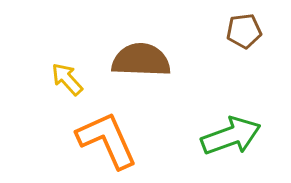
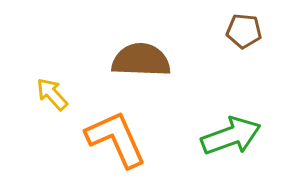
brown pentagon: rotated 12 degrees clockwise
yellow arrow: moved 15 px left, 15 px down
orange L-shape: moved 9 px right, 1 px up
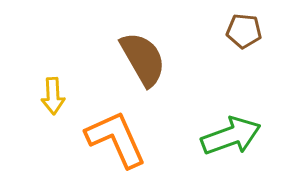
brown semicircle: moved 2 px right, 1 px up; rotated 58 degrees clockwise
yellow arrow: moved 1 px right, 2 px down; rotated 141 degrees counterclockwise
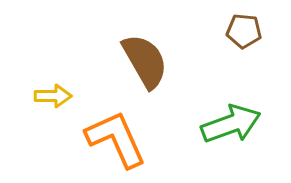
brown semicircle: moved 2 px right, 2 px down
yellow arrow: rotated 87 degrees counterclockwise
green arrow: moved 12 px up
